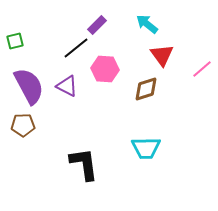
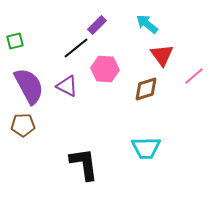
pink line: moved 8 px left, 7 px down
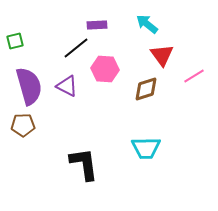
purple rectangle: rotated 42 degrees clockwise
pink line: rotated 10 degrees clockwise
purple semicircle: rotated 12 degrees clockwise
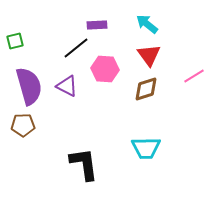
red triangle: moved 13 px left
